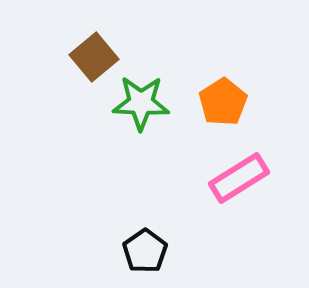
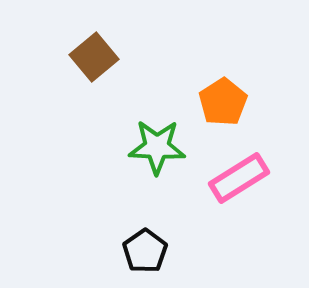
green star: moved 16 px right, 44 px down
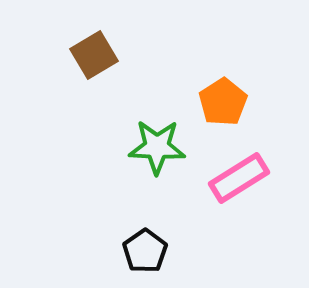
brown square: moved 2 px up; rotated 9 degrees clockwise
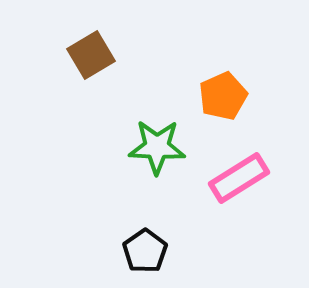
brown square: moved 3 px left
orange pentagon: moved 6 px up; rotated 9 degrees clockwise
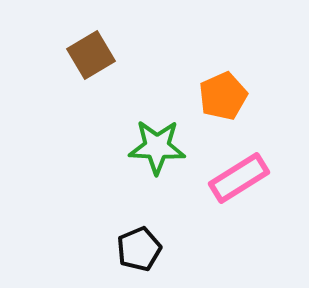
black pentagon: moved 6 px left, 2 px up; rotated 12 degrees clockwise
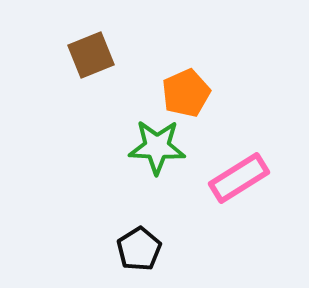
brown square: rotated 9 degrees clockwise
orange pentagon: moved 37 px left, 3 px up
black pentagon: rotated 9 degrees counterclockwise
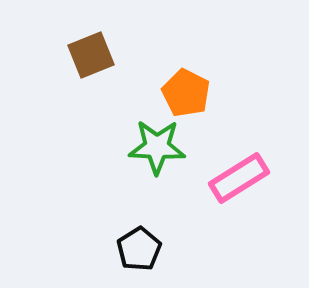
orange pentagon: rotated 21 degrees counterclockwise
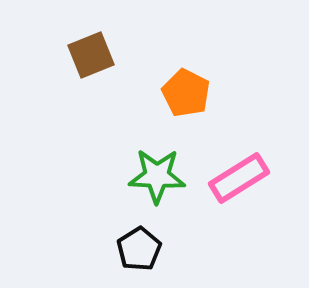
green star: moved 29 px down
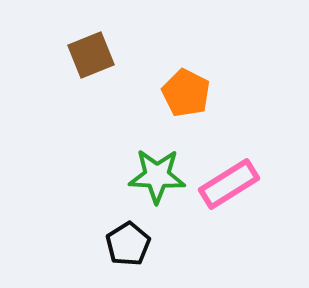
pink rectangle: moved 10 px left, 6 px down
black pentagon: moved 11 px left, 5 px up
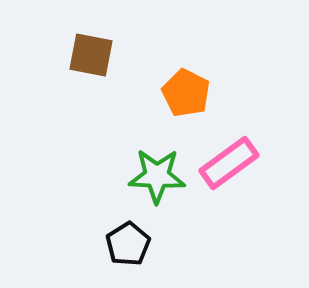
brown square: rotated 33 degrees clockwise
pink rectangle: moved 21 px up; rotated 4 degrees counterclockwise
